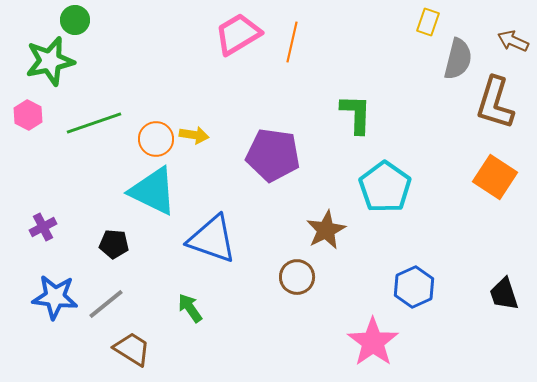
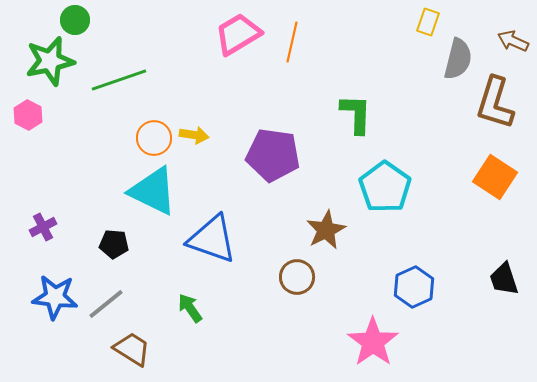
green line: moved 25 px right, 43 px up
orange circle: moved 2 px left, 1 px up
black trapezoid: moved 15 px up
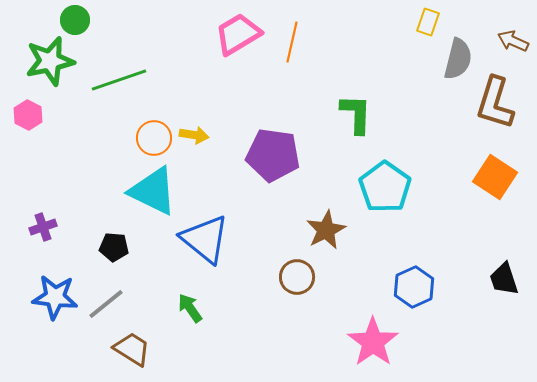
purple cross: rotated 8 degrees clockwise
blue triangle: moved 7 px left; rotated 20 degrees clockwise
black pentagon: moved 3 px down
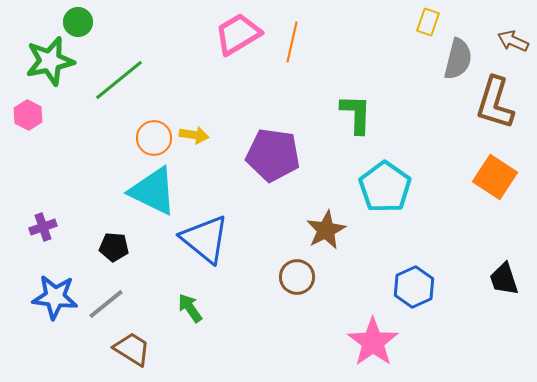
green circle: moved 3 px right, 2 px down
green line: rotated 20 degrees counterclockwise
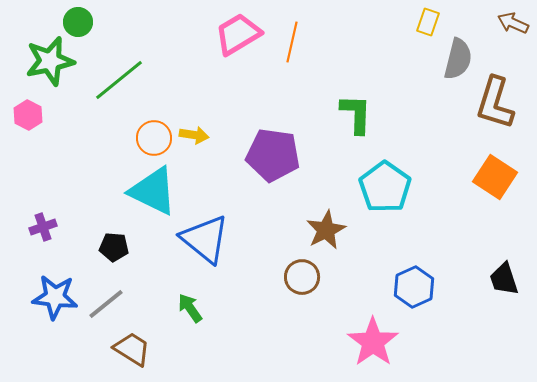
brown arrow: moved 18 px up
brown circle: moved 5 px right
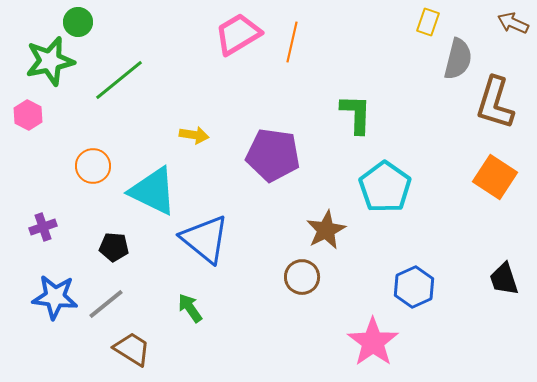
orange circle: moved 61 px left, 28 px down
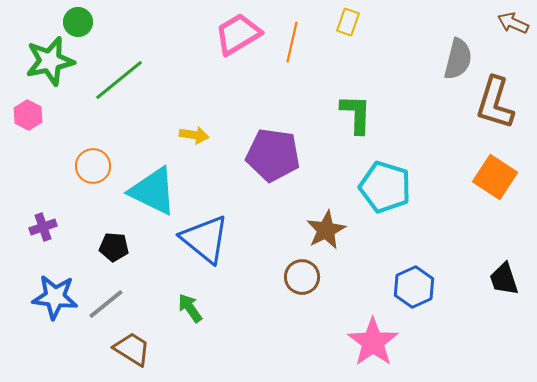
yellow rectangle: moved 80 px left
cyan pentagon: rotated 18 degrees counterclockwise
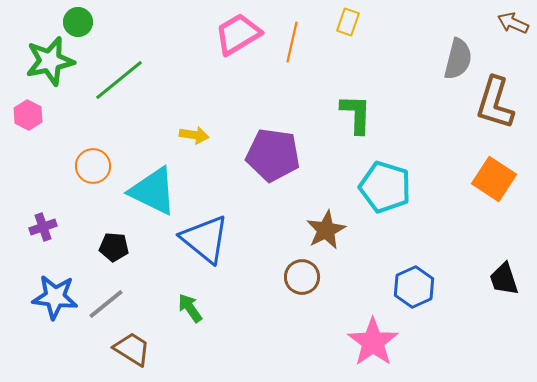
orange square: moved 1 px left, 2 px down
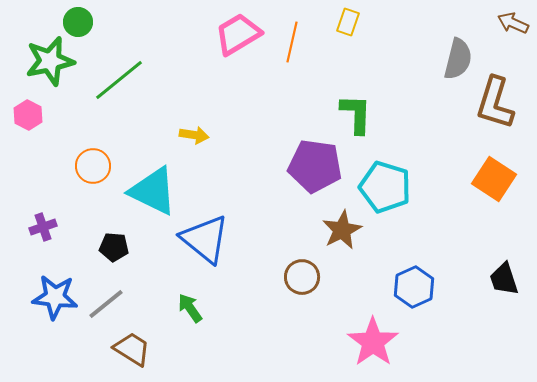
purple pentagon: moved 42 px right, 11 px down
brown star: moved 16 px right
